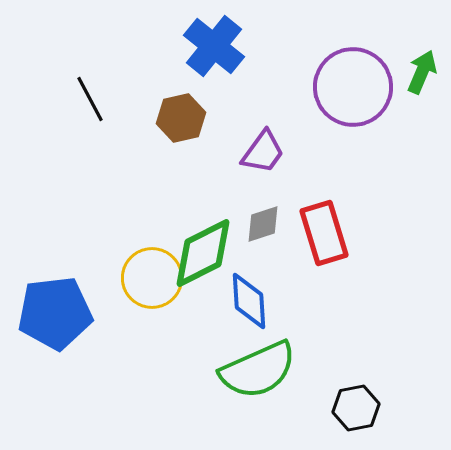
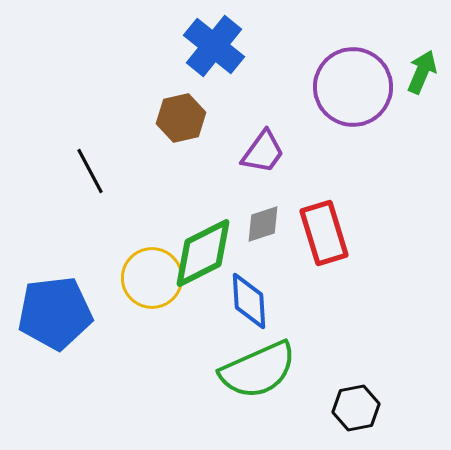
black line: moved 72 px down
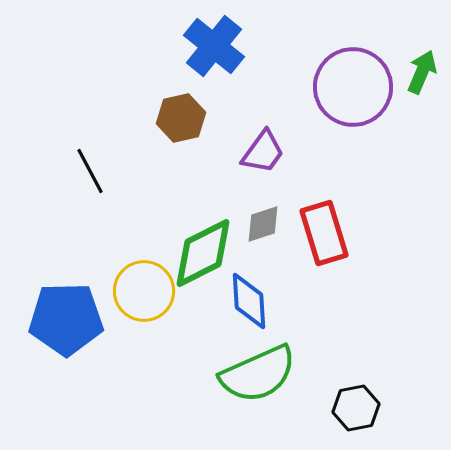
yellow circle: moved 8 px left, 13 px down
blue pentagon: moved 11 px right, 6 px down; rotated 6 degrees clockwise
green semicircle: moved 4 px down
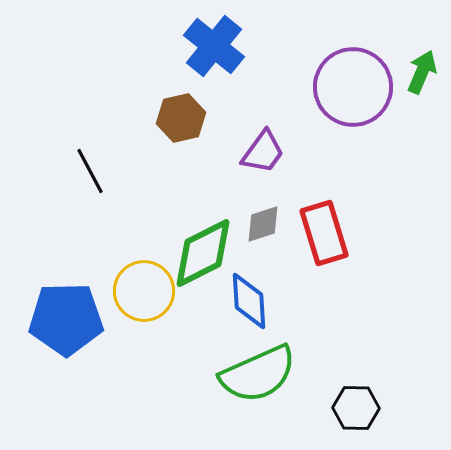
black hexagon: rotated 12 degrees clockwise
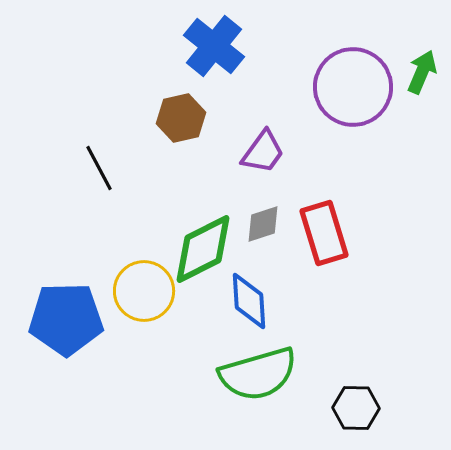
black line: moved 9 px right, 3 px up
green diamond: moved 4 px up
green semicircle: rotated 8 degrees clockwise
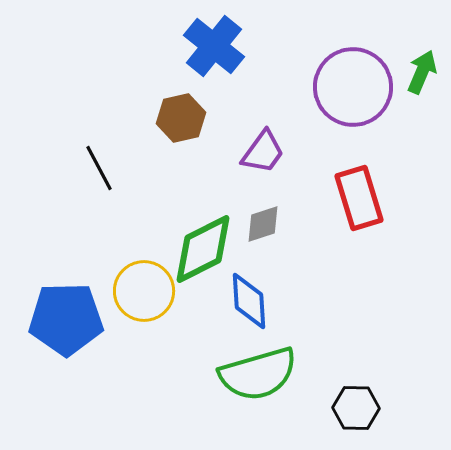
red rectangle: moved 35 px right, 35 px up
